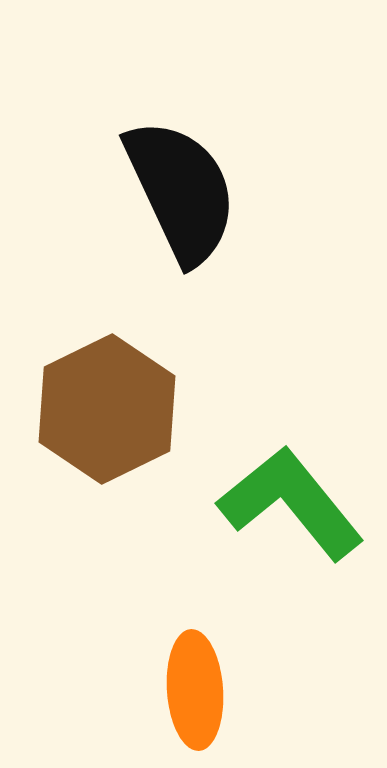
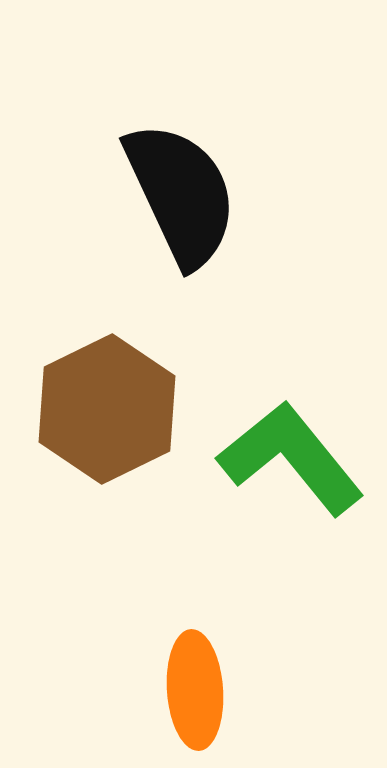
black semicircle: moved 3 px down
green L-shape: moved 45 px up
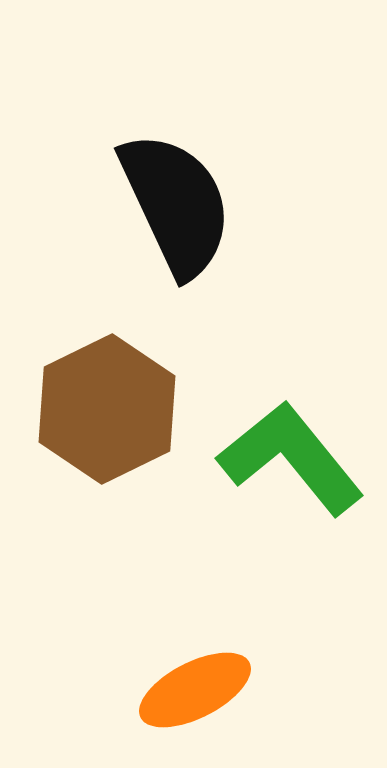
black semicircle: moved 5 px left, 10 px down
orange ellipse: rotated 67 degrees clockwise
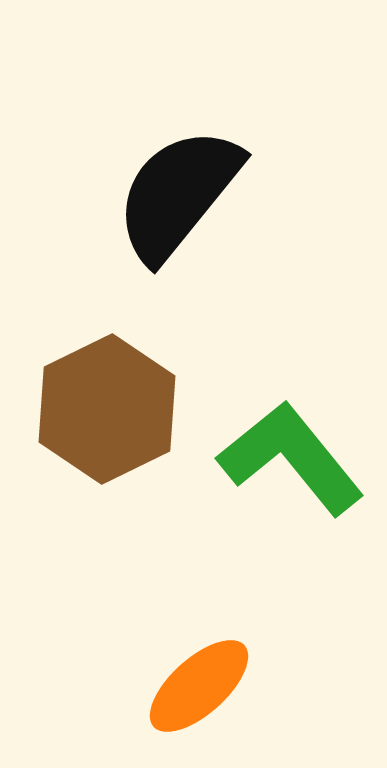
black semicircle: moved 2 px right, 10 px up; rotated 116 degrees counterclockwise
orange ellipse: moved 4 px right, 4 px up; rotated 15 degrees counterclockwise
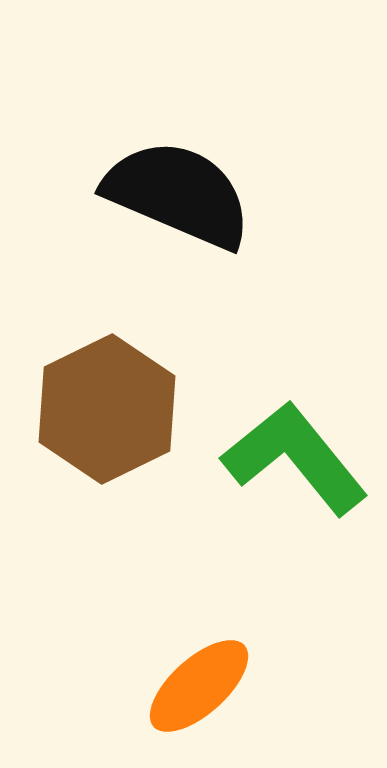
black semicircle: rotated 74 degrees clockwise
green L-shape: moved 4 px right
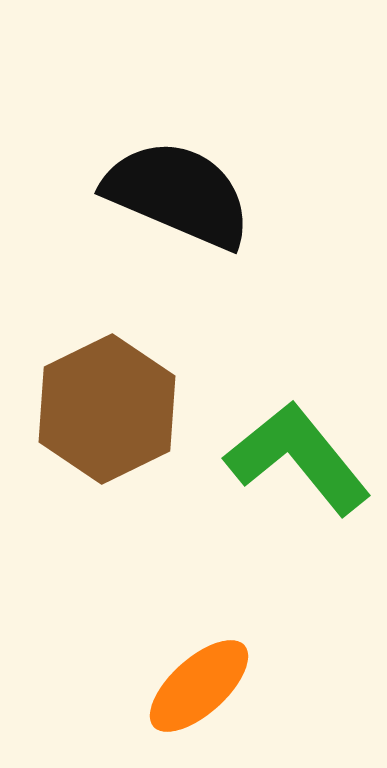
green L-shape: moved 3 px right
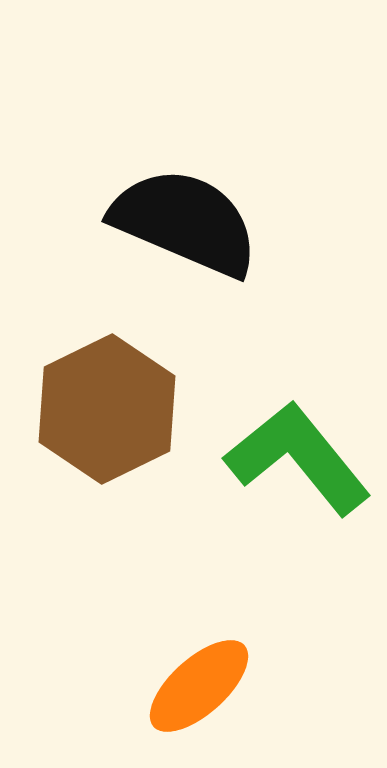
black semicircle: moved 7 px right, 28 px down
